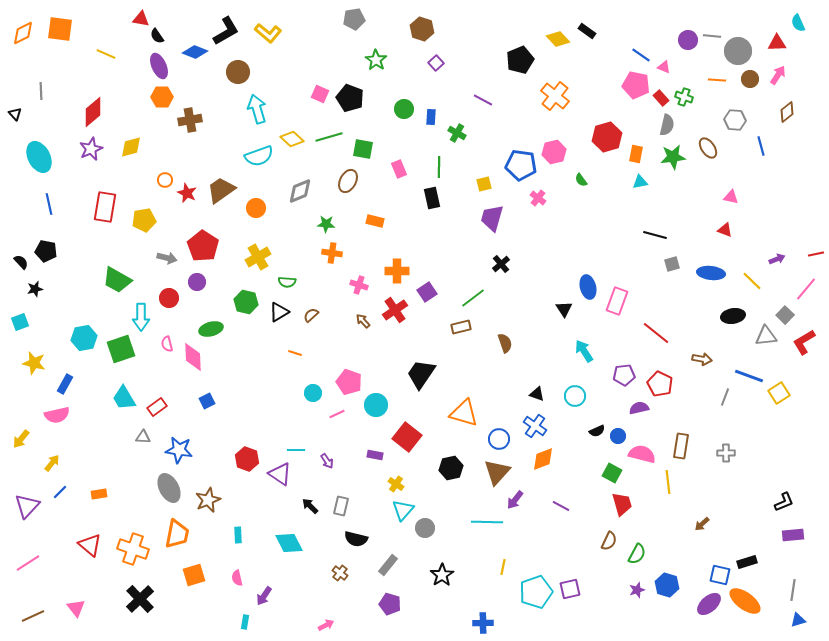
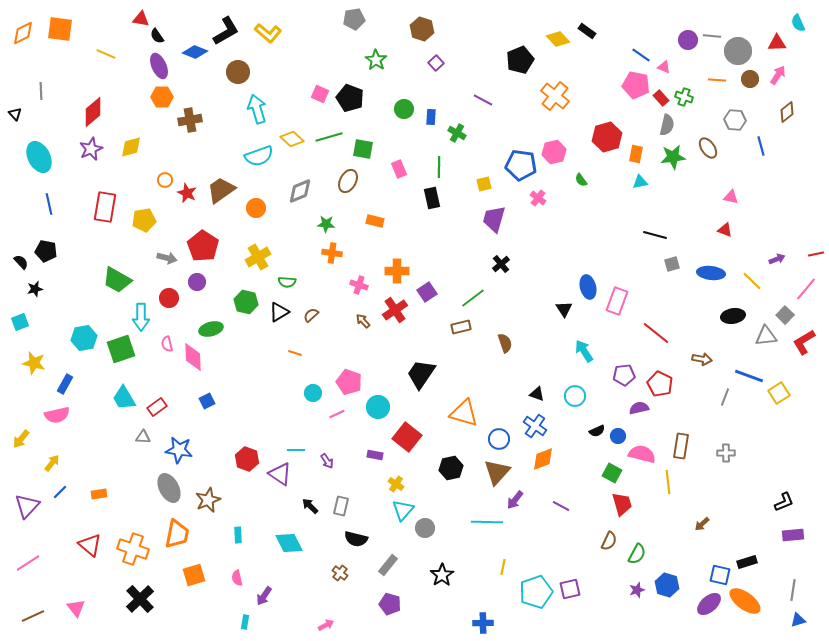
purple trapezoid at (492, 218): moved 2 px right, 1 px down
cyan circle at (376, 405): moved 2 px right, 2 px down
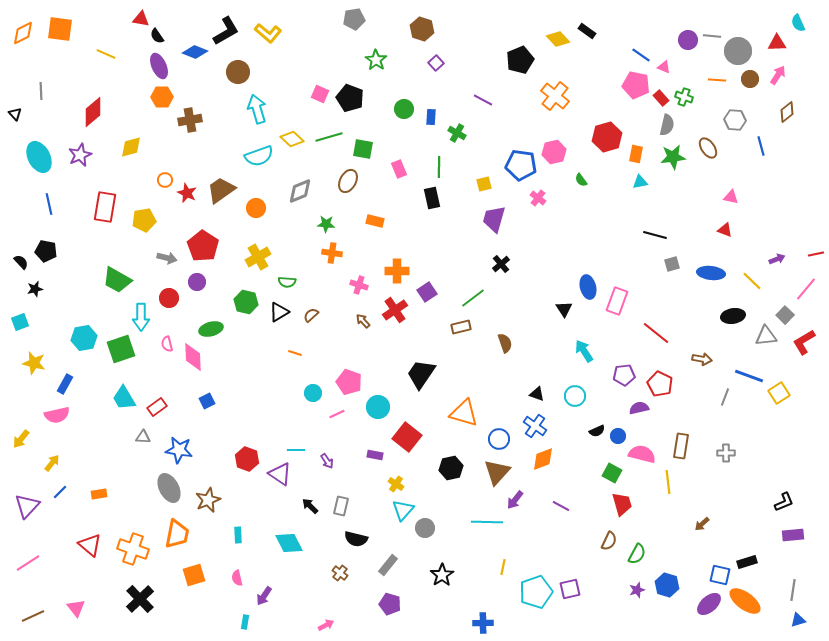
purple star at (91, 149): moved 11 px left, 6 px down
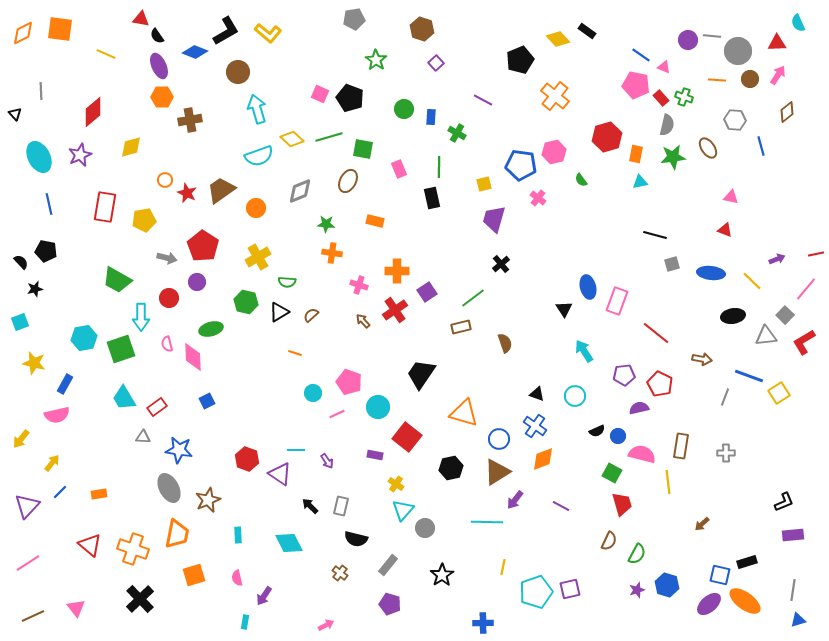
brown triangle at (497, 472): rotated 16 degrees clockwise
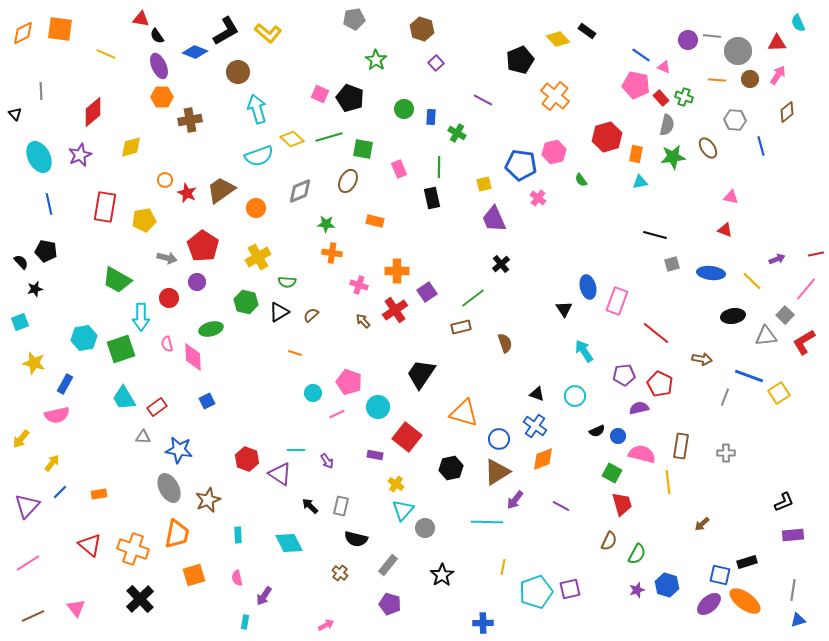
purple trapezoid at (494, 219): rotated 40 degrees counterclockwise
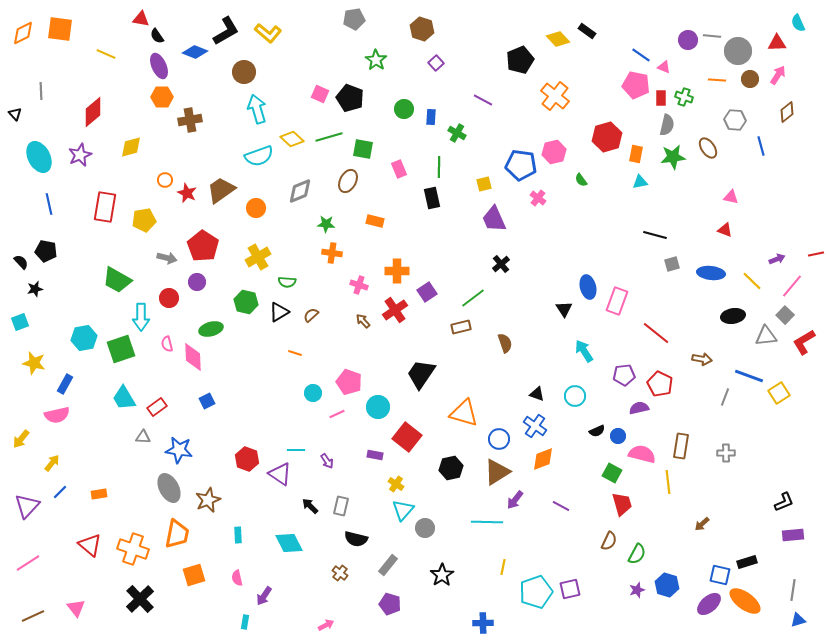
brown circle at (238, 72): moved 6 px right
red rectangle at (661, 98): rotated 42 degrees clockwise
pink line at (806, 289): moved 14 px left, 3 px up
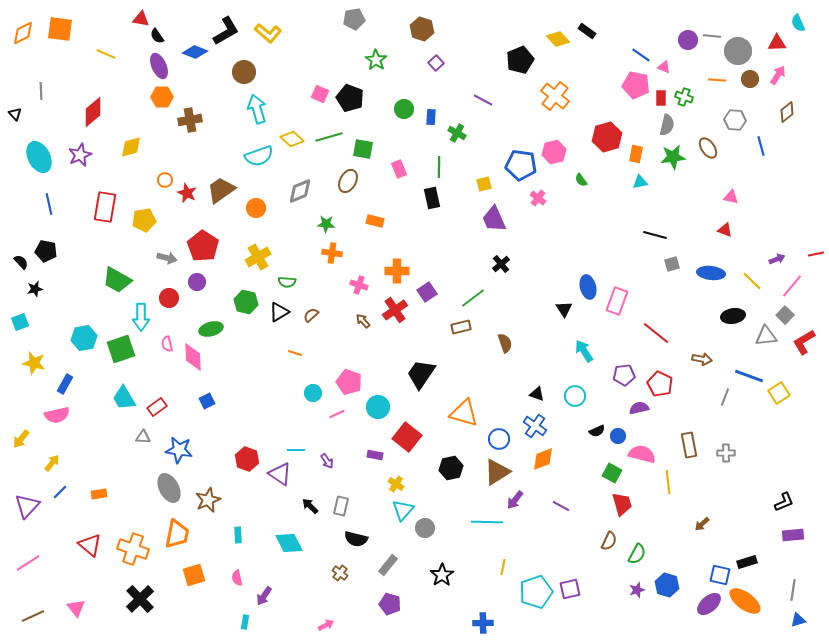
brown rectangle at (681, 446): moved 8 px right, 1 px up; rotated 20 degrees counterclockwise
